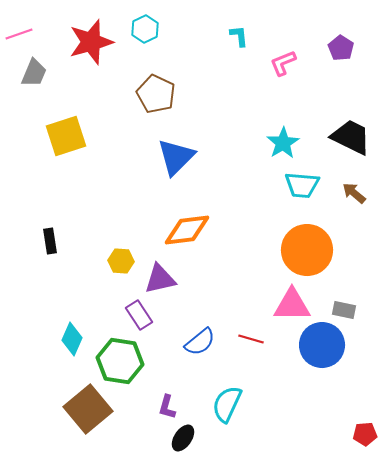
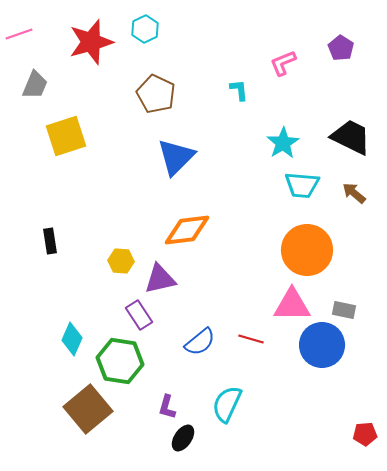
cyan L-shape: moved 54 px down
gray trapezoid: moved 1 px right, 12 px down
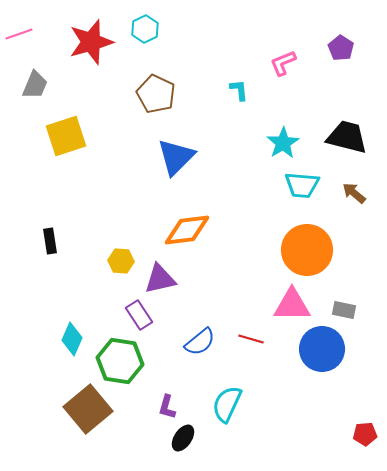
black trapezoid: moved 4 px left; rotated 12 degrees counterclockwise
blue circle: moved 4 px down
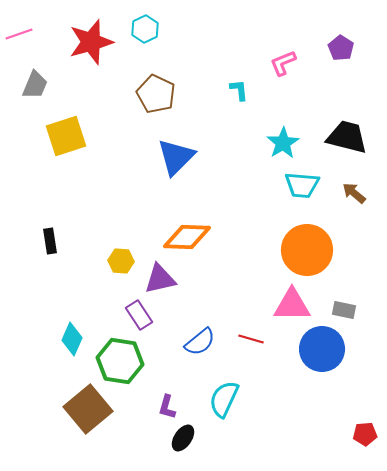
orange diamond: moved 7 px down; rotated 9 degrees clockwise
cyan semicircle: moved 3 px left, 5 px up
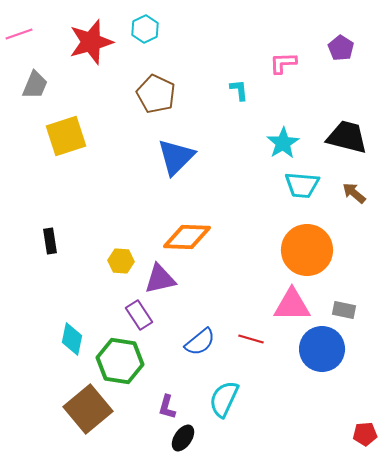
pink L-shape: rotated 20 degrees clockwise
cyan diamond: rotated 12 degrees counterclockwise
